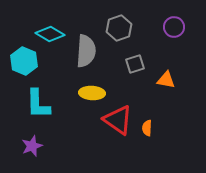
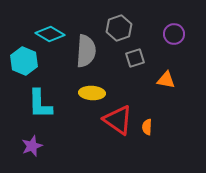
purple circle: moved 7 px down
gray square: moved 6 px up
cyan L-shape: moved 2 px right
orange semicircle: moved 1 px up
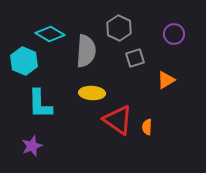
gray hexagon: rotated 15 degrees counterclockwise
orange triangle: rotated 42 degrees counterclockwise
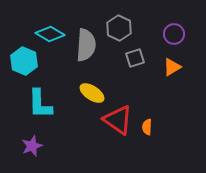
gray semicircle: moved 6 px up
orange triangle: moved 6 px right, 13 px up
yellow ellipse: rotated 30 degrees clockwise
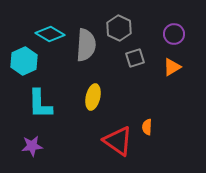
cyan hexagon: rotated 12 degrees clockwise
yellow ellipse: moved 1 px right, 4 px down; rotated 70 degrees clockwise
red triangle: moved 21 px down
purple star: rotated 15 degrees clockwise
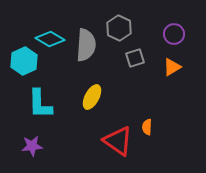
cyan diamond: moved 5 px down
yellow ellipse: moved 1 px left; rotated 15 degrees clockwise
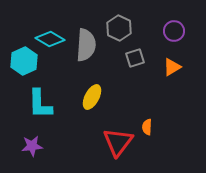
purple circle: moved 3 px up
red triangle: moved 1 px down; rotated 32 degrees clockwise
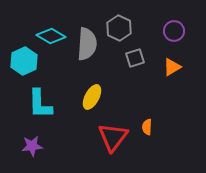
cyan diamond: moved 1 px right, 3 px up
gray semicircle: moved 1 px right, 1 px up
red triangle: moved 5 px left, 5 px up
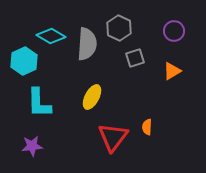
orange triangle: moved 4 px down
cyan L-shape: moved 1 px left, 1 px up
